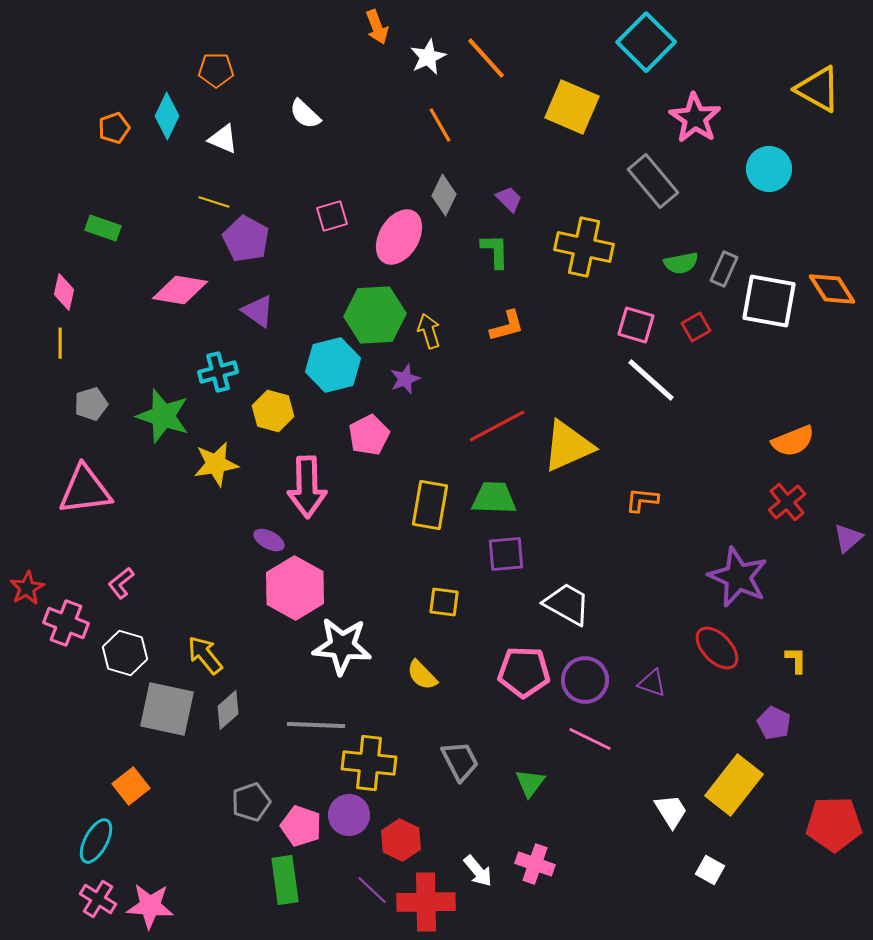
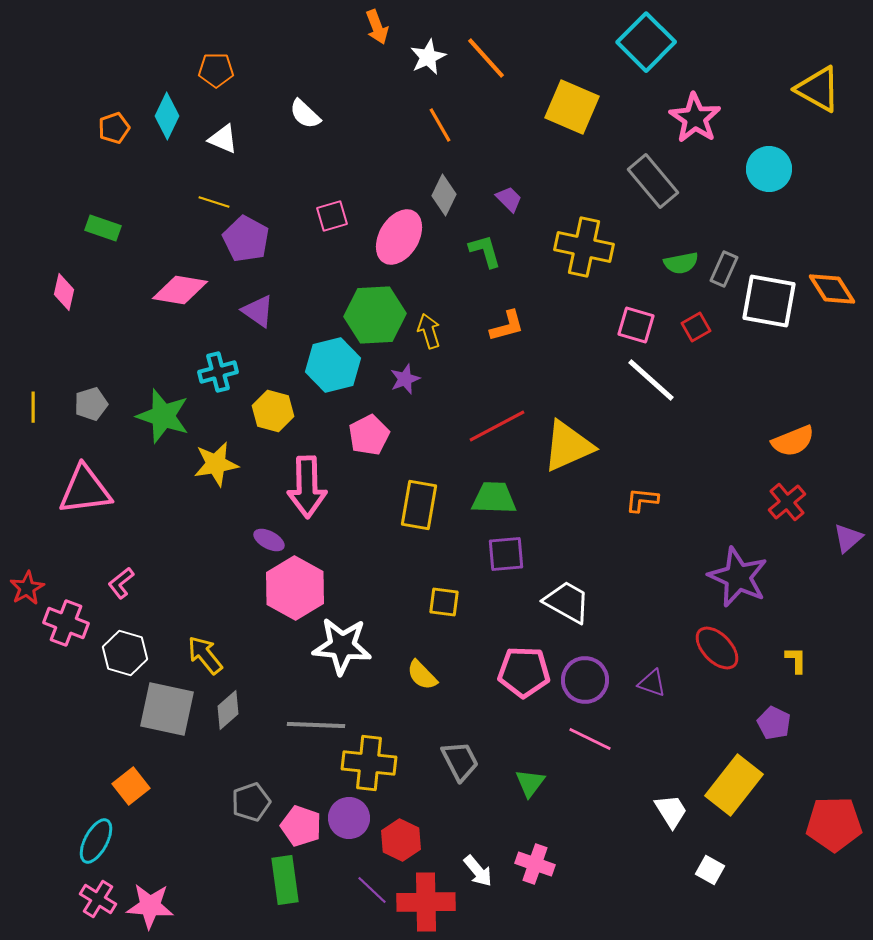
green L-shape at (495, 251): moved 10 px left; rotated 15 degrees counterclockwise
yellow line at (60, 343): moved 27 px left, 64 px down
yellow rectangle at (430, 505): moved 11 px left
white trapezoid at (567, 604): moved 2 px up
purple circle at (349, 815): moved 3 px down
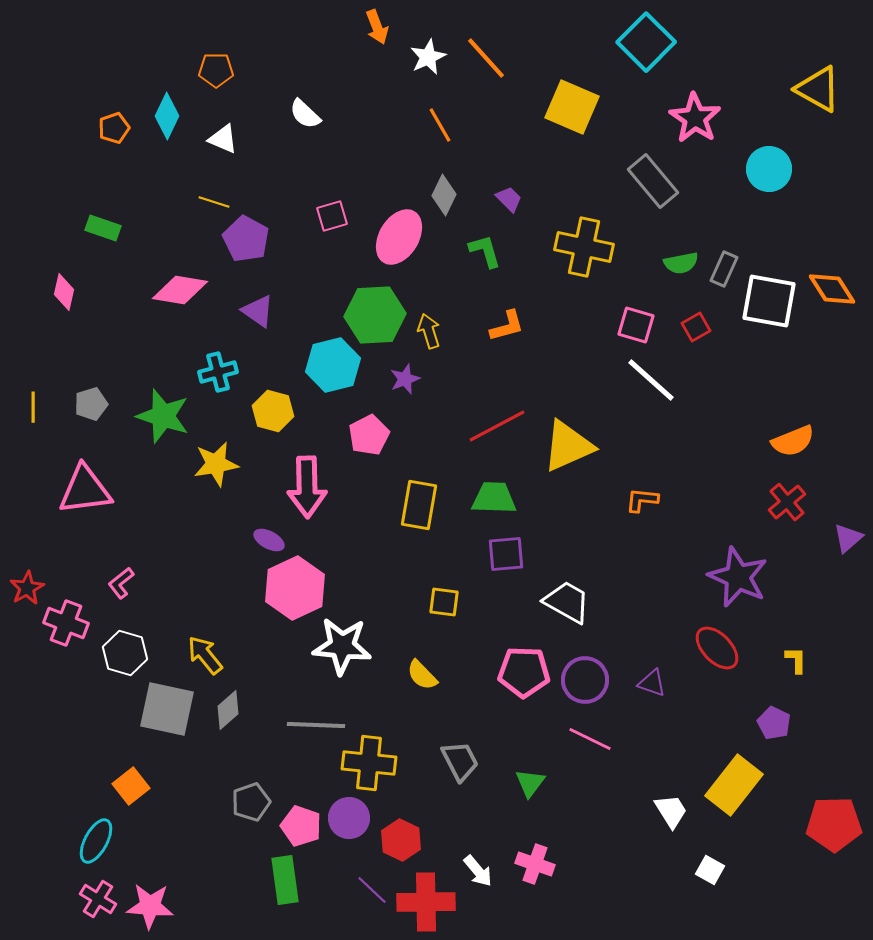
pink hexagon at (295, 588): rotated 6 degrees clockwise
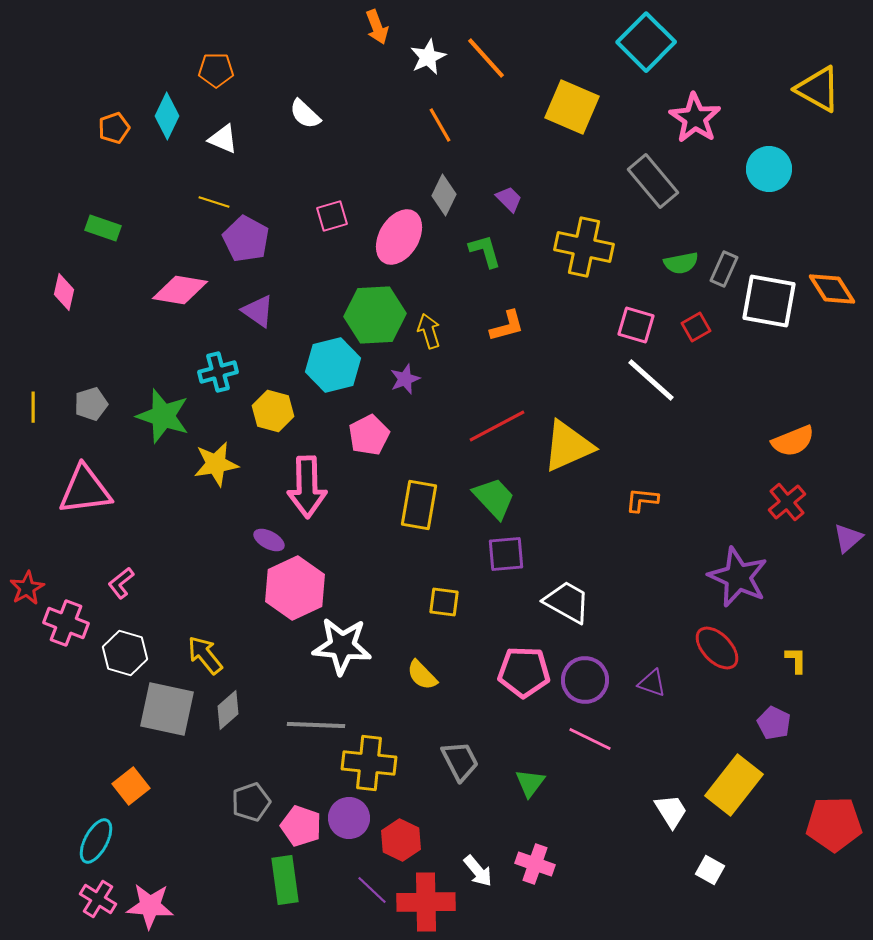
green trapezoid at (494, 498): rotated 45 degrees clockwise
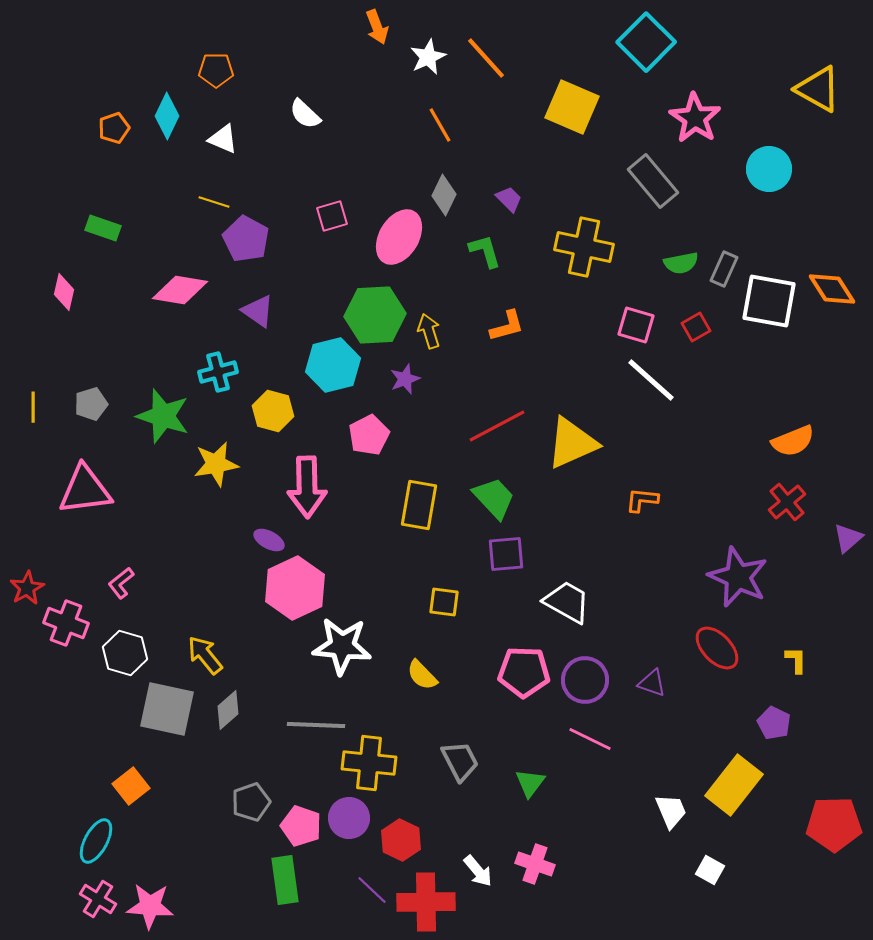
yellow triangle at (568, 446): moved 4 px right, 3 px up
white trapezoid at (671, 811): rotated 9 degrees clockwise
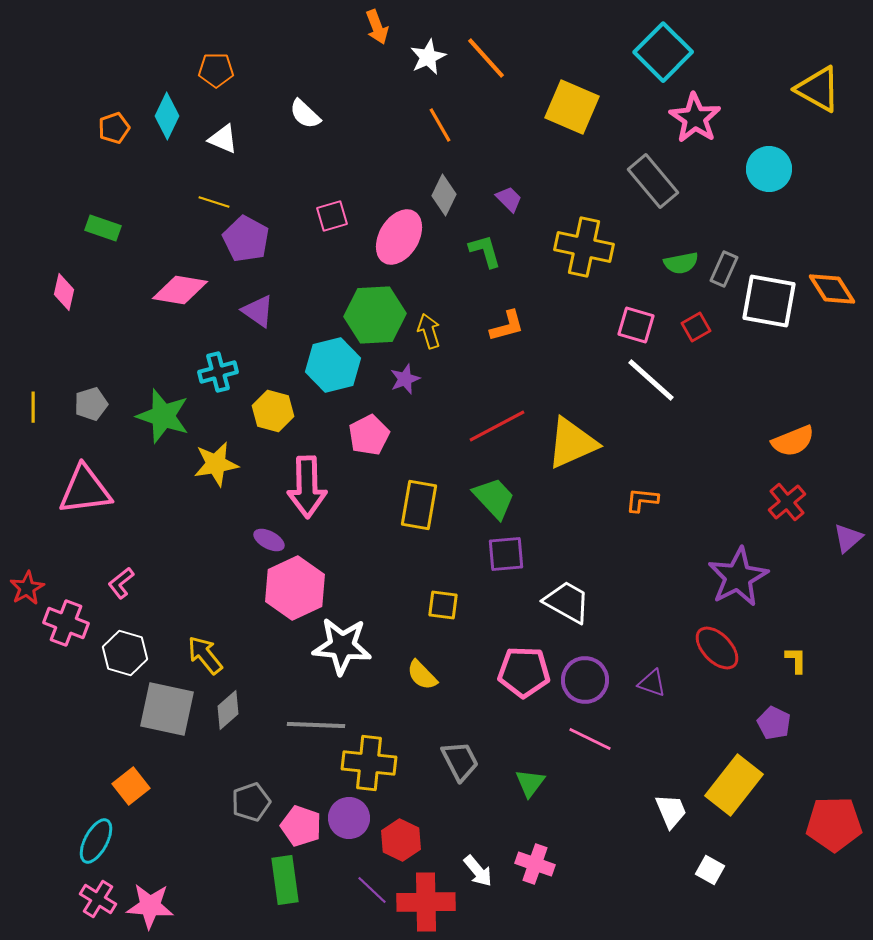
cyan square at (646, 42): moved 17 px right, 10 px down
purple star at (738, 577): rotated 20 degrees clockwise
yellow square at (444, 602): moved 1 px left, 3 px down
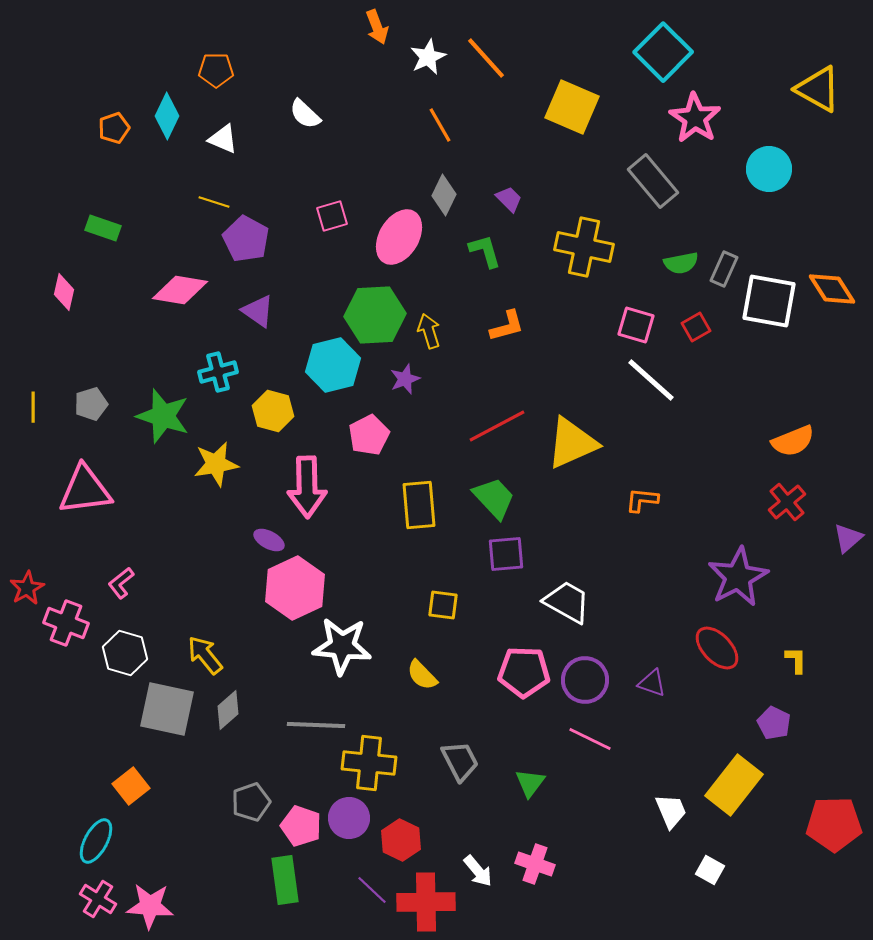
yellow rectangle at (419, 505): rotated 15 degrees counterclockwise
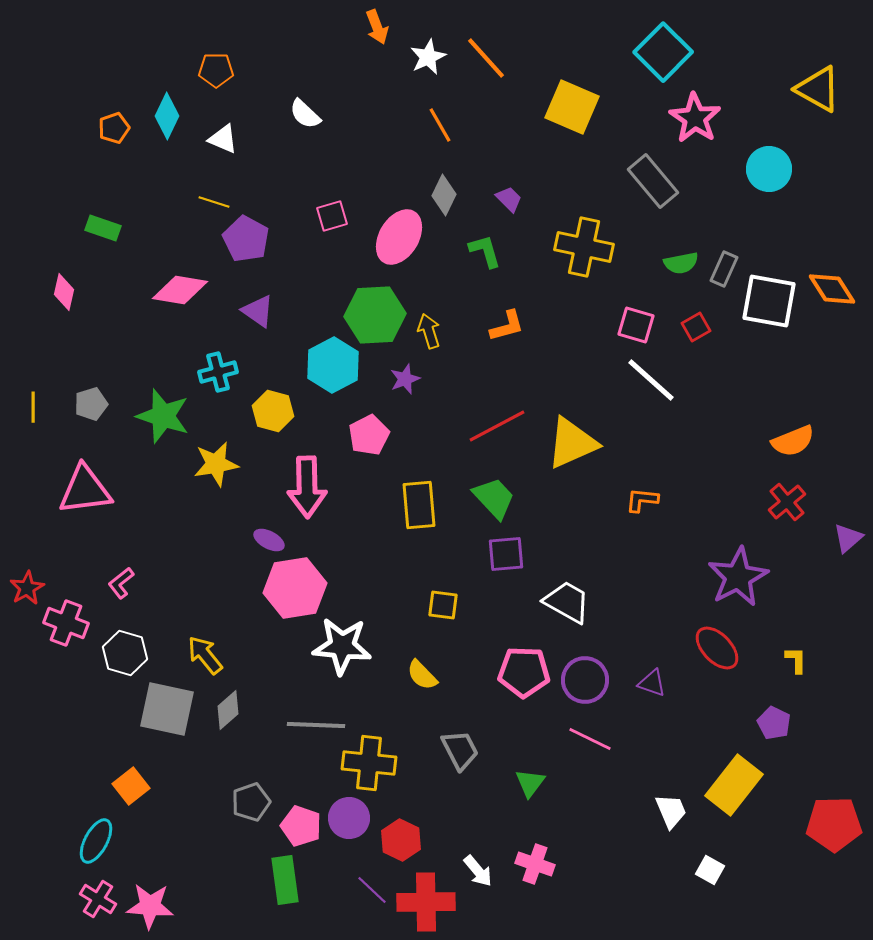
cyan hexagon at (333, 365): rotated 14 degrees counterclockwise
pink hexagon at (295, 588): rotated 16 degrees clockwise
gray trapezoid at (460, 761): moved 11 px up
